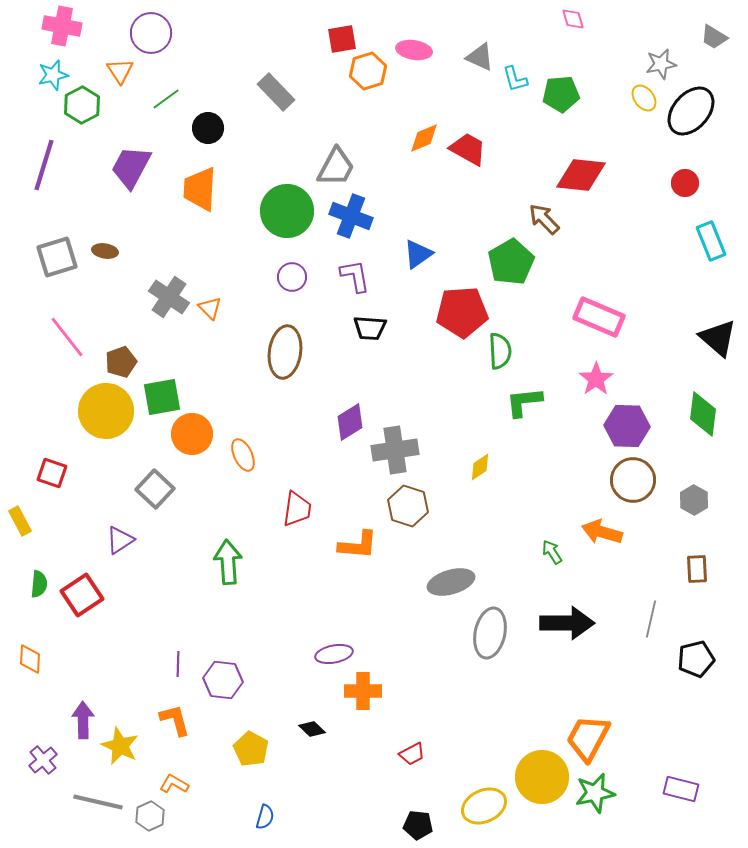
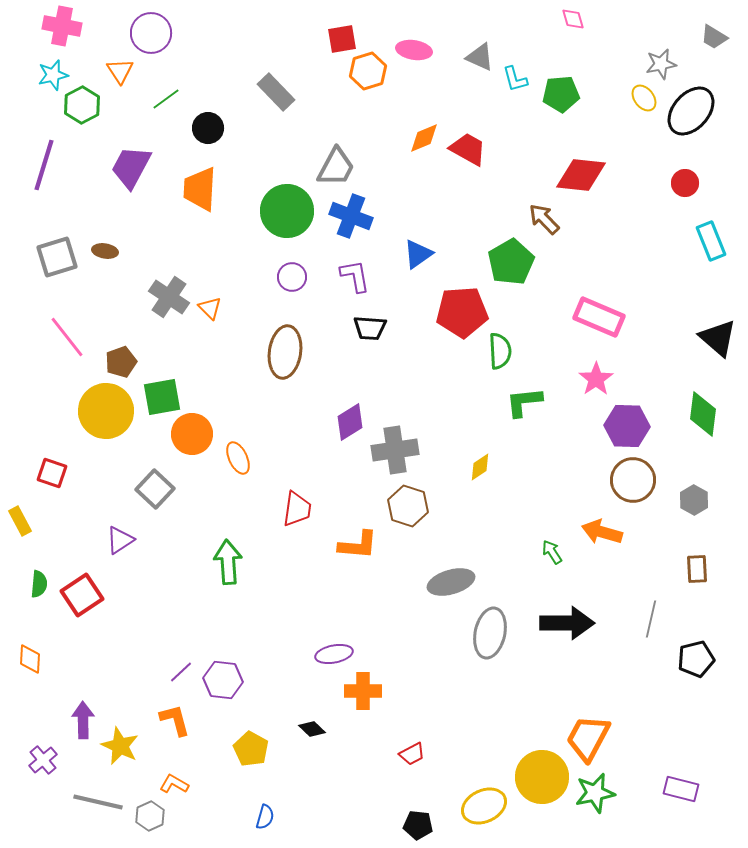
orange ellipse at (243, 455): moved 5 px left, 3 px down
purple line at (178, 664): moved 3 px right, 8 px down; rotated 45 degrees clockwise
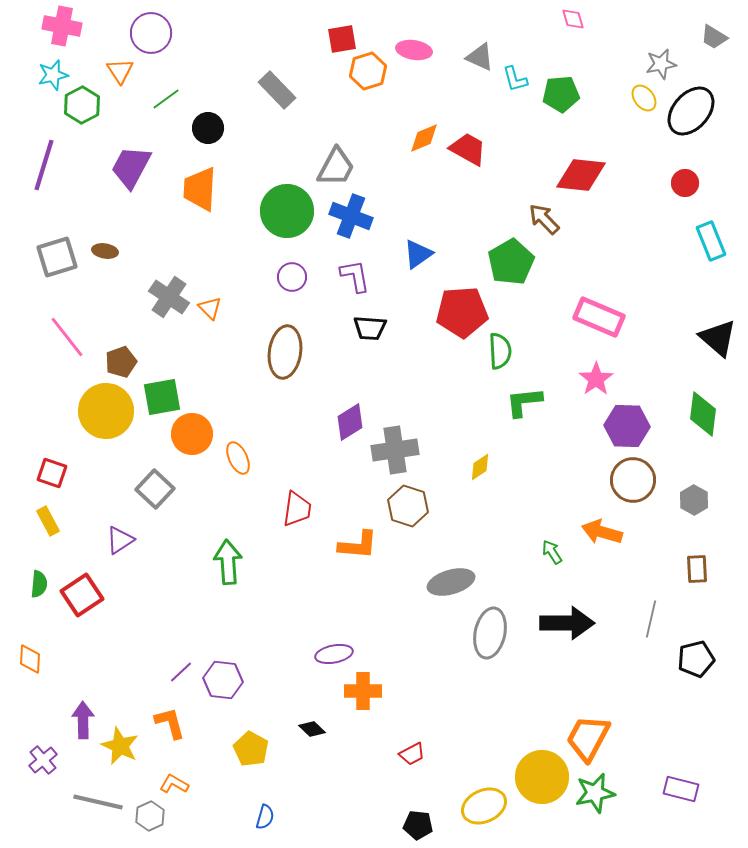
gray rectangle at (276, 92): moved 1 px right, 2 px up
yellow rectangle at (20, 521): moved 28 px right
orange L-shape at (175, 720): moved 5 px left, 3 px down
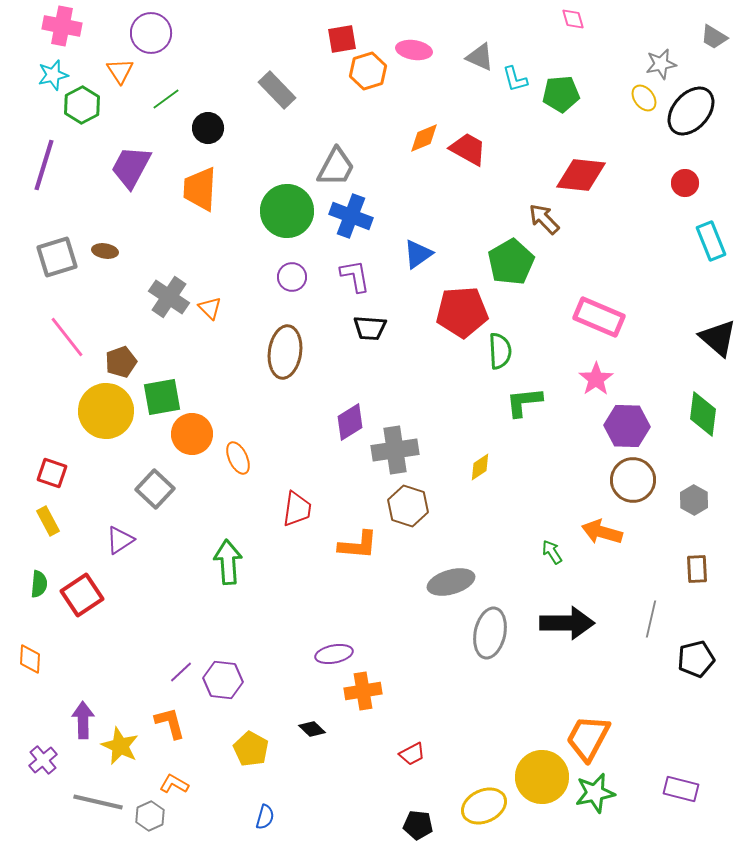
orange cross at (363, 691): rotated 9 degrees counterclockwise
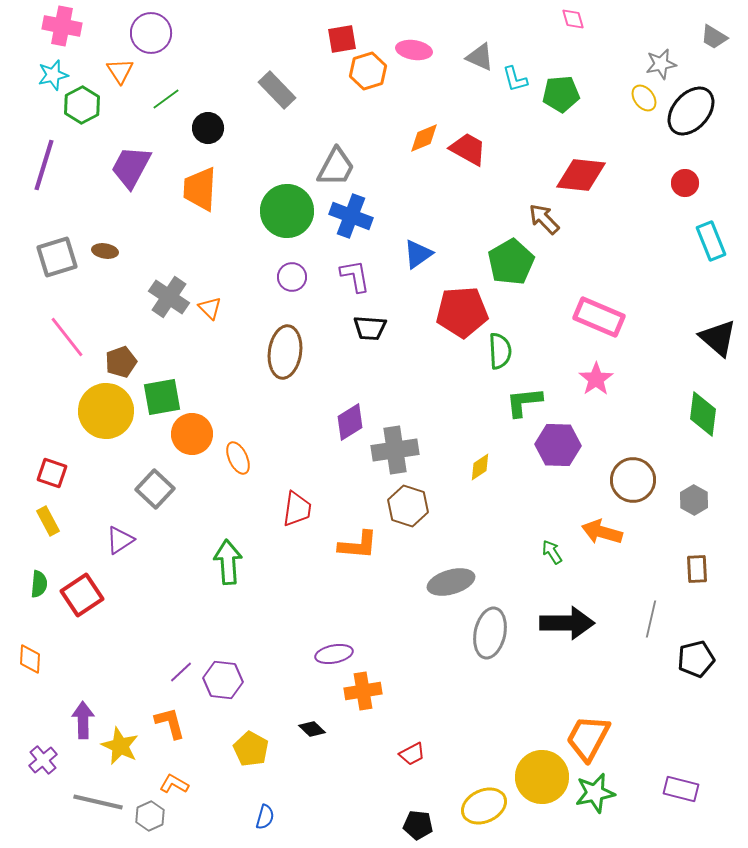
purple hexagon at (627, 426): moved 69 px left, 19 px down
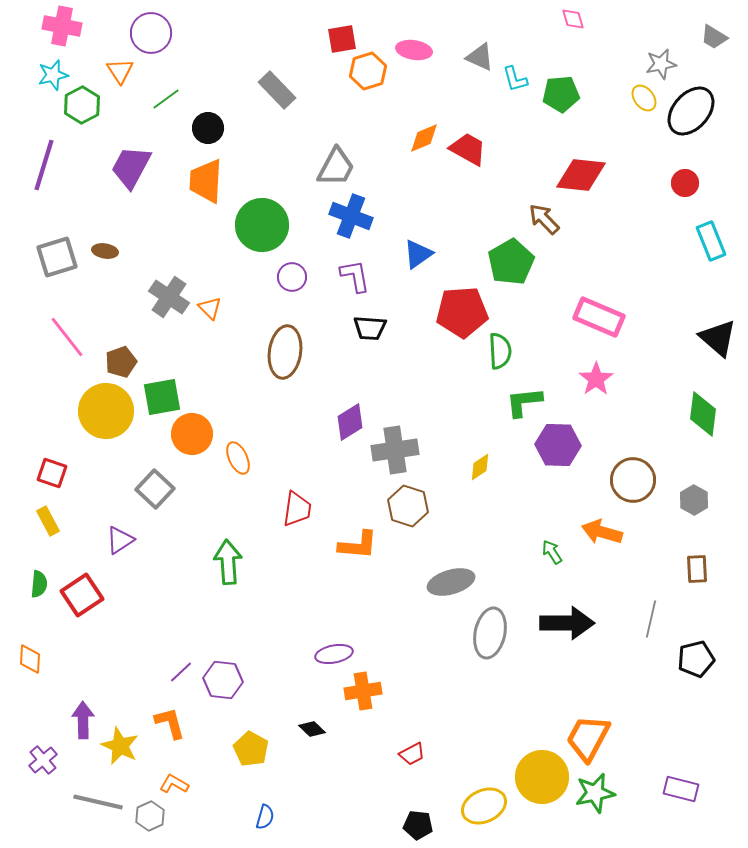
orange trapezoid at (200, 189): moved 6 px right, 8 px up
green circle at (287, 211): moved 25 px left, 14 px down
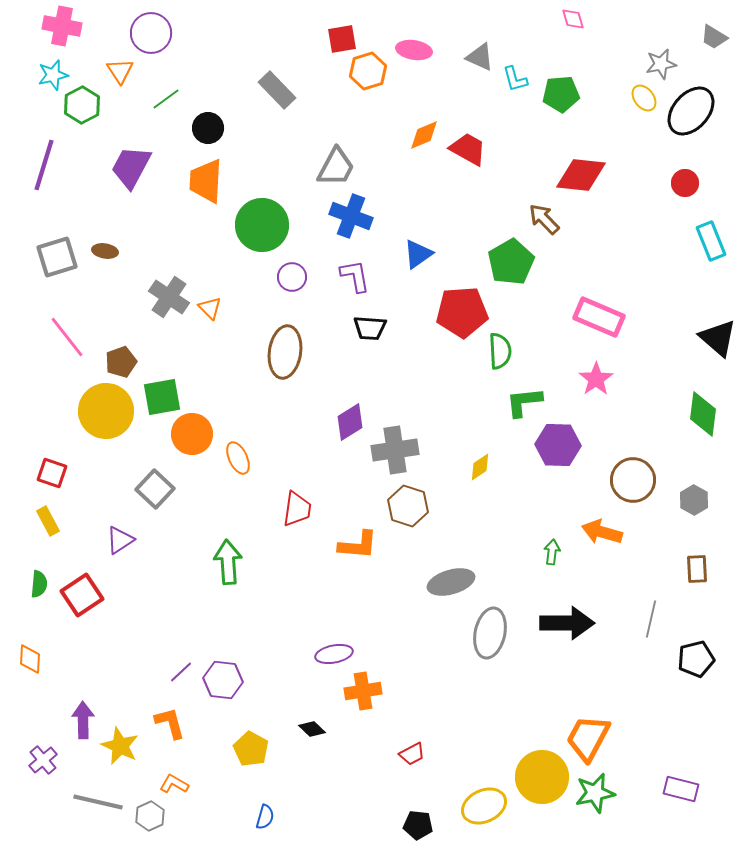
orange diamond at (424, 138): moved 3 px up
green arrow at (552, 552): rotated 40 degrees clockwise
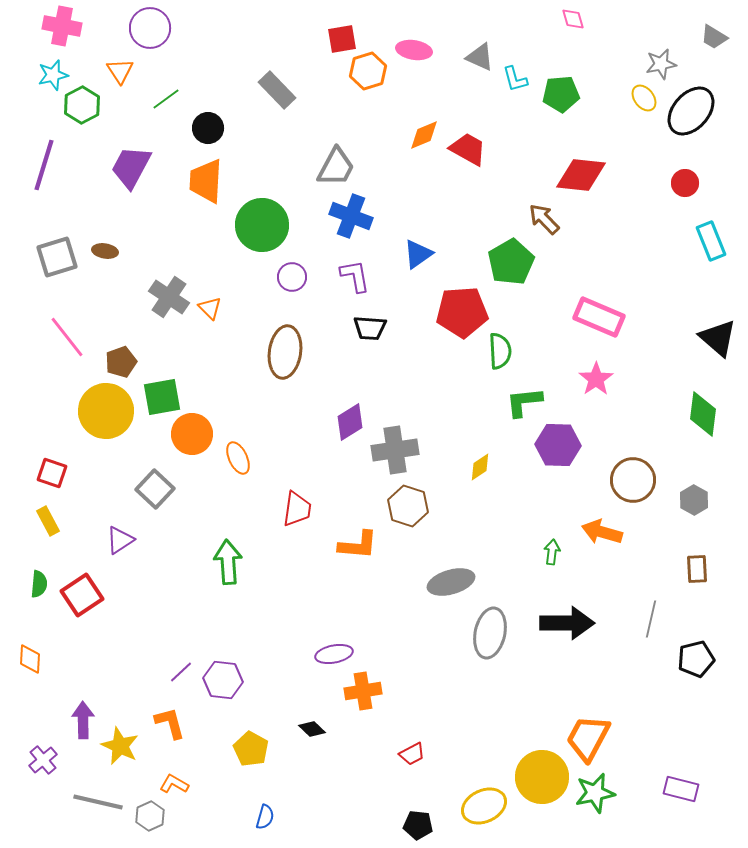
purple circle at (151, 33): moved 1 px left, 5 px up
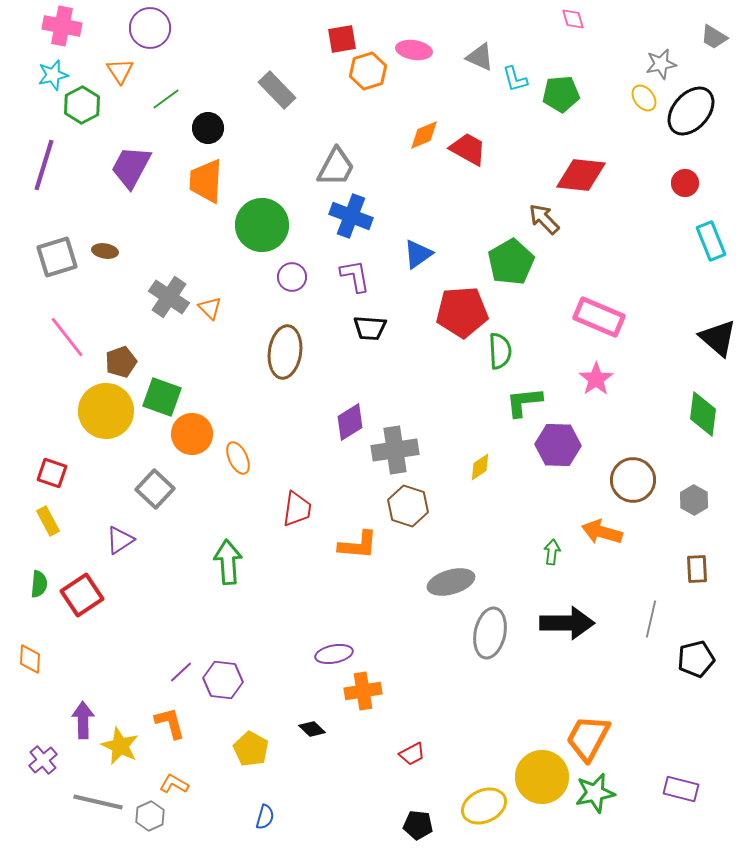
green square at (162, 397): rotated 30 degrees clockwise
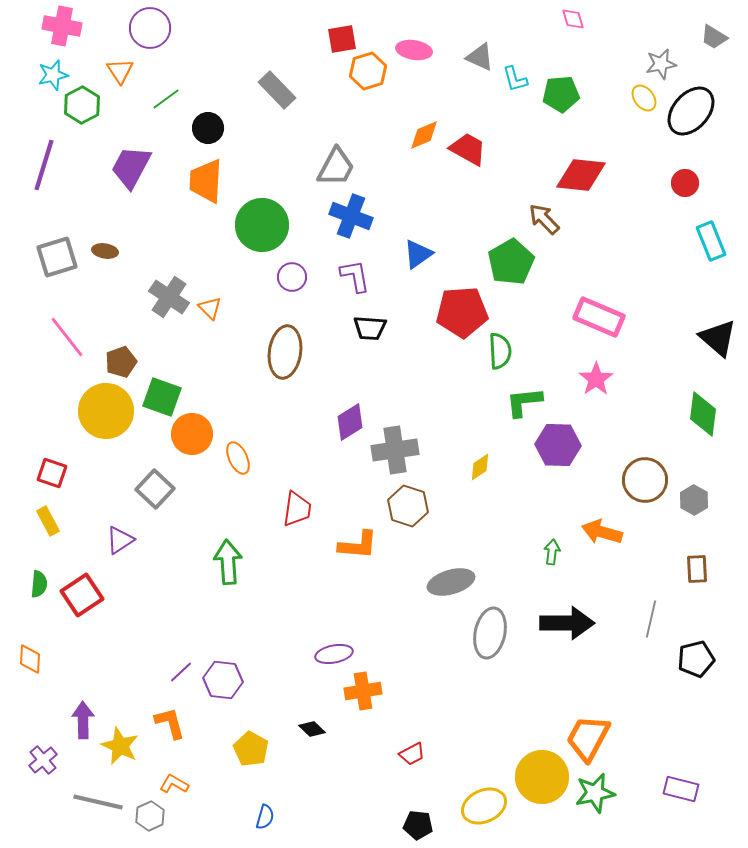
brown circle at (633, 480): moved 12 px right
